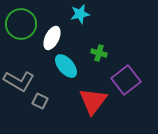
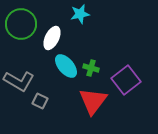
green cross: moved 8 px left, 15 px down
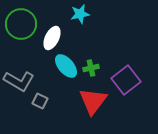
green cross: rotated 28 degrees counterclockwise
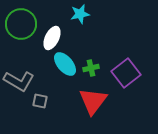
cyan ellipse: moved 1 px left, 2 px up
purple square: moved 7 px up
gray square: rotated 14 degrees counterclockwise
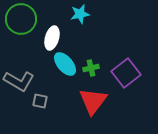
green circle: moved 5 px up
white ellipse: rotated 10 degrees counterclockwise
